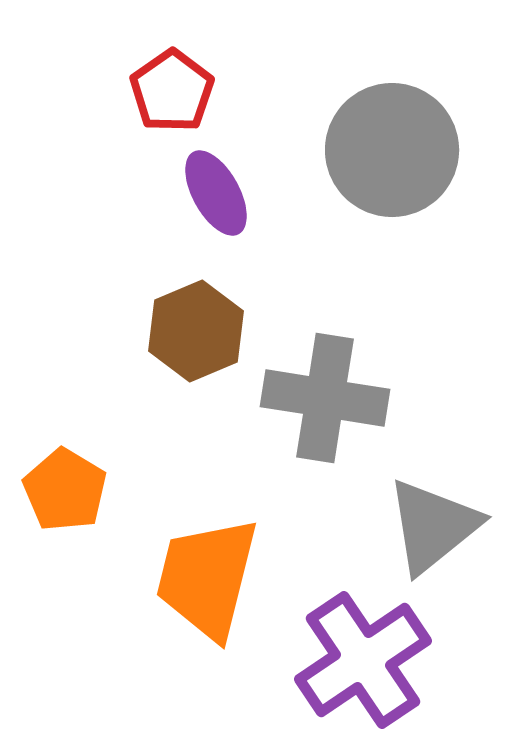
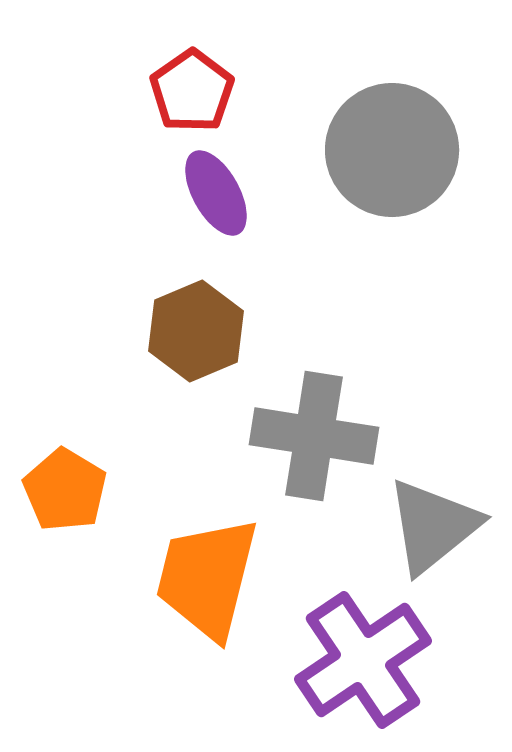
red pentagon: moved 20 px right
gray cross: moved 11 px left, 38 px down
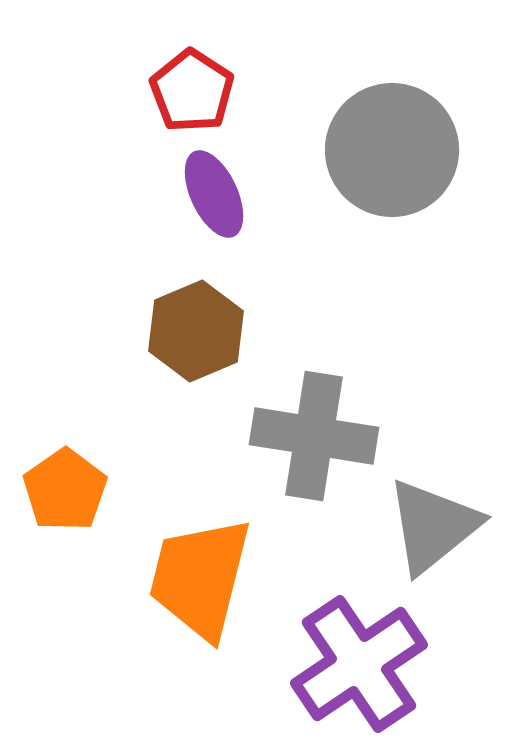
red pentagon: rotated 4 degrees counterclockwise
purple ellipse: moved 2 px left, 1 px down; rotated 4 degrees clockwise
orange pentagon: rotated 6 degrees clockwise
orange trapezoid: moved 7 px left
purple cross: moved 4 px left, 4 px down
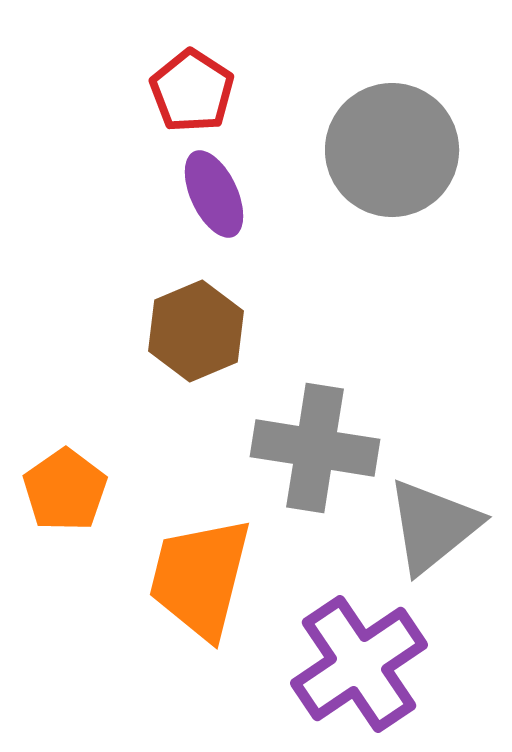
gray cross: moved 1 px right, 12 px down
